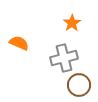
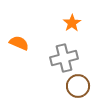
brown circle: moved 1 px left, 1 px down
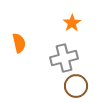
orange semicircle: rotated 54 degrees clockwise
brown circle: moved 2 px left
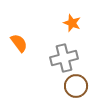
orange star: rotated 18 degrees counterclockwise
orange semicircle: rotated 24 degrees counterclockwise
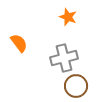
orange star: moved 4 px left, 6 px up
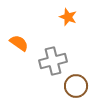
orange semicircle: rotated 18 degrees counterclockwise
gray cross: moved 11 px left, 3 px down
